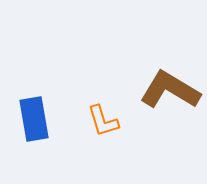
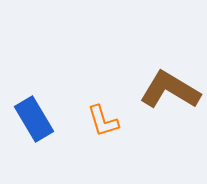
blue rectangle: rotated 21 degrees counterclockwise
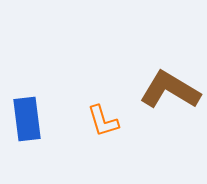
blue rectangle: moved 7 px left; rotated 24 degrees clockwise
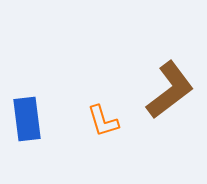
brown L-shape: rotated 112 degrees clockwise
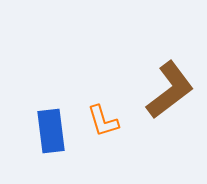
blue rectangle: moved 24 px right, 12 px down
